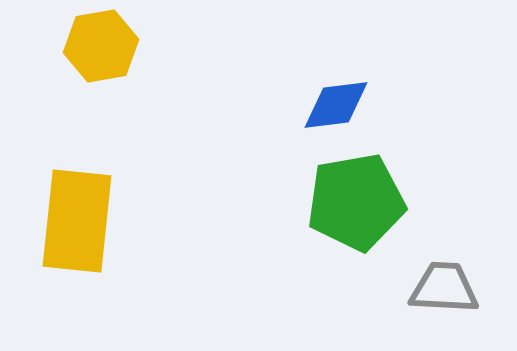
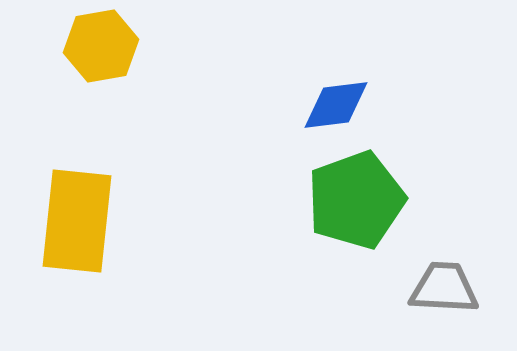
green pentagon: moved 2 px up; rotated 10 degrees counterclockwise
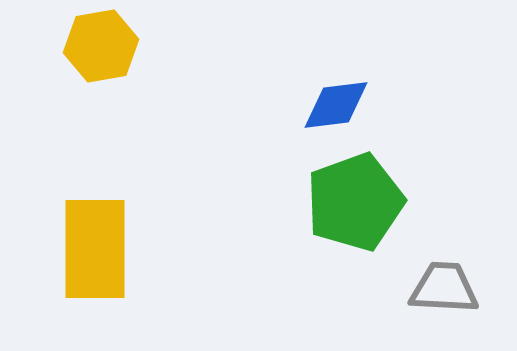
green pentagon: moved 1 px left, 2 px down
yellow rectangle: moved 18 px right, 28 px down; rotated 6 degrees counterclockwise
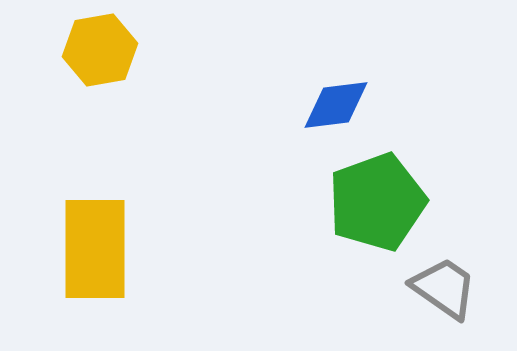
yellow hexagon: moved 1 px left, 4 px down
green pentagon: moved 22 px right
gray trapezoid: rotated 32 degrees clockwise
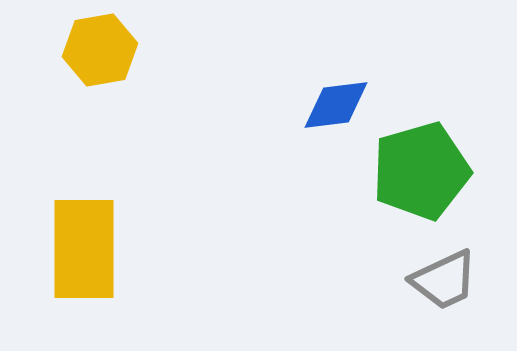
green pentagon: moved 44 px right, 31 px up; rotated 4 degrees clockwise
yellow rectangle: moved 11 px left
gray trapezoid: moved 8 px up; rotated 120 degrees clockwise
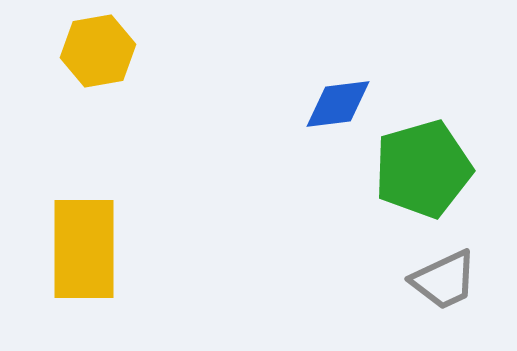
yellow hexagon: moved 2 px left, 1 px down
blue diamond: moved 2 px right, 1 px up
green pentagon: moved 2 px right, 2 px up
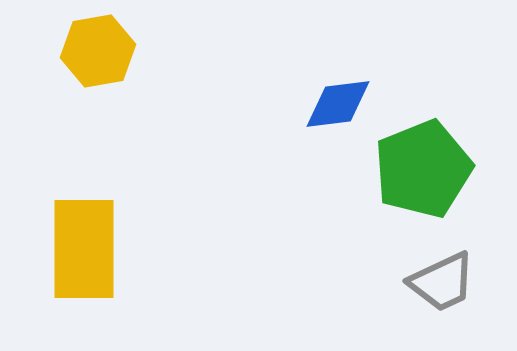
green pentagon: rotated 6 degrees counterclockwise
gray trapezoid: moved 2 px left, 2 px down
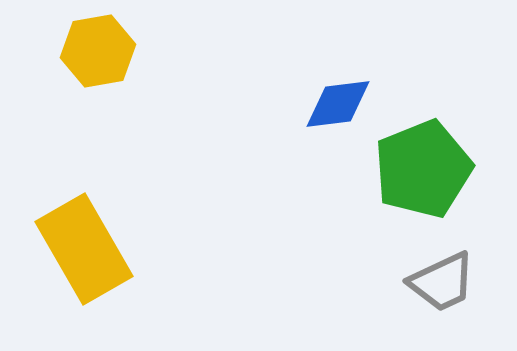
yellow rectangle: rotated 30 degrees counterclockwise
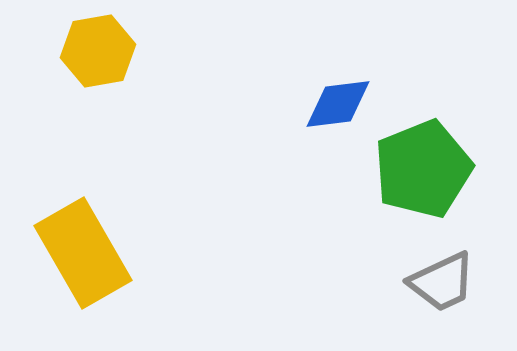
yellow rectangle: moved 1 px left, 4 px down
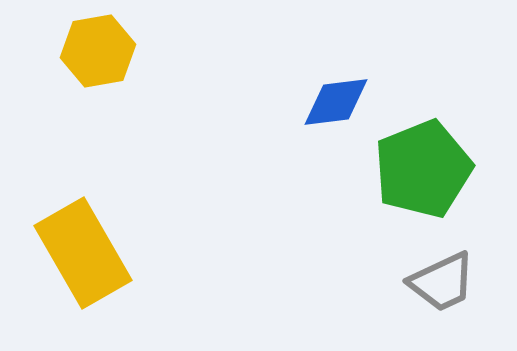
blue diamond: moved 2 px left, 2 px up
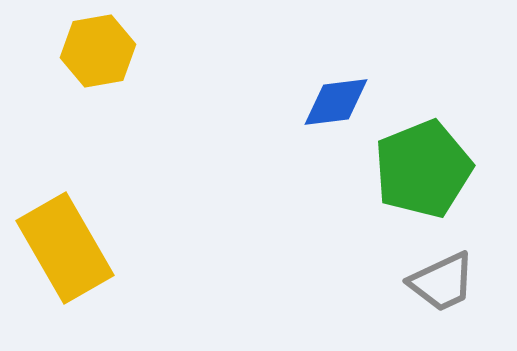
yellow rectangle: moved 18 px left, 5 px up
